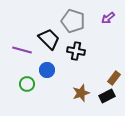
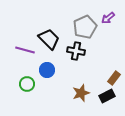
gray pentagon: moved 12 px right, 6 px down; rotated 30 degrees clockwise
purple line: moved 3 px right
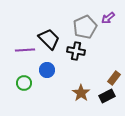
purple line: rotated 18 degrees counterclockwise
green circle: moved 3 px left, 1 px up
brown star: rotated 18 degrees counterclockwise
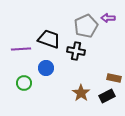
purple arrow: rotated 40 degrees clockwise
gray pentagon: moved 1 px right, 1 px up
black trapezoid: rotated 25 degrees counterclockwise
purple line: moved 4 px left, 1 px up
blue circle: moved 1 px left, 2 px up
brown rectangle: rotated 64 degrees clockwise
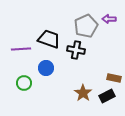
purple arrow: moved 1 px right, 1 px down
black cross: moved 1 px up
brown star: moved 2 px right
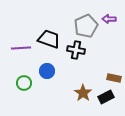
purple line: moved 1 px up
blue circle: moved 1 px right, 3 px down
black rectangle: moved 1 px left, 1 px down
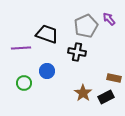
purple arrow: rotated 48 degrees clockwise
black trapezoid: moved 2 px left, 5 px up
black cross: moved 1 px right, 2 px down
